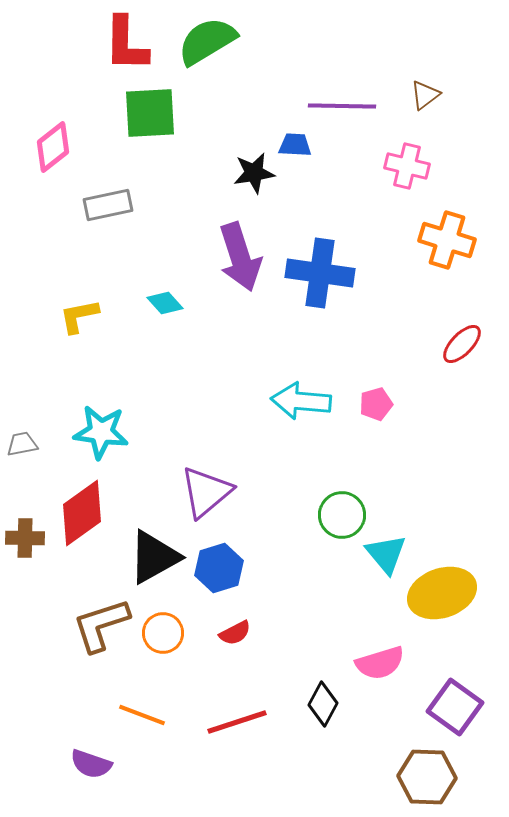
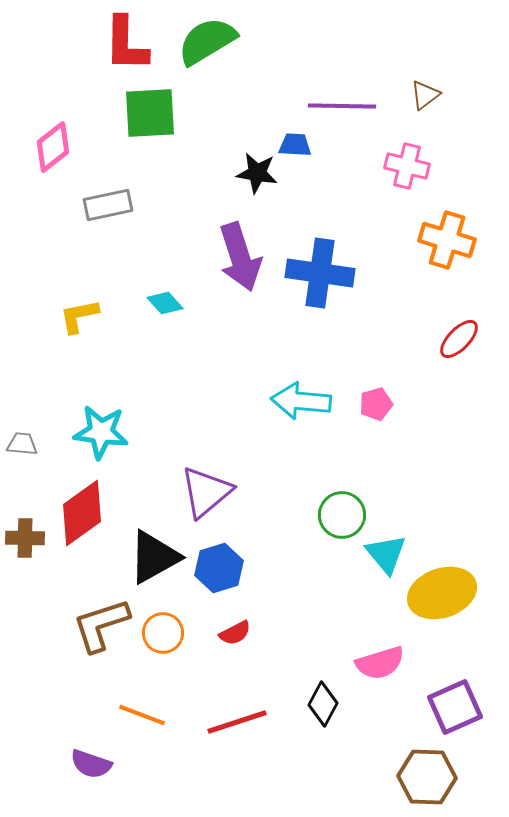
black star: moved 3 px right; rotated 18 degrees clockwise
red ellipse: moved 3 px left, 5 px up
gray trapezoid: rotated 16 degrees clockwise
purple square: rotated 30 degrees clockwise
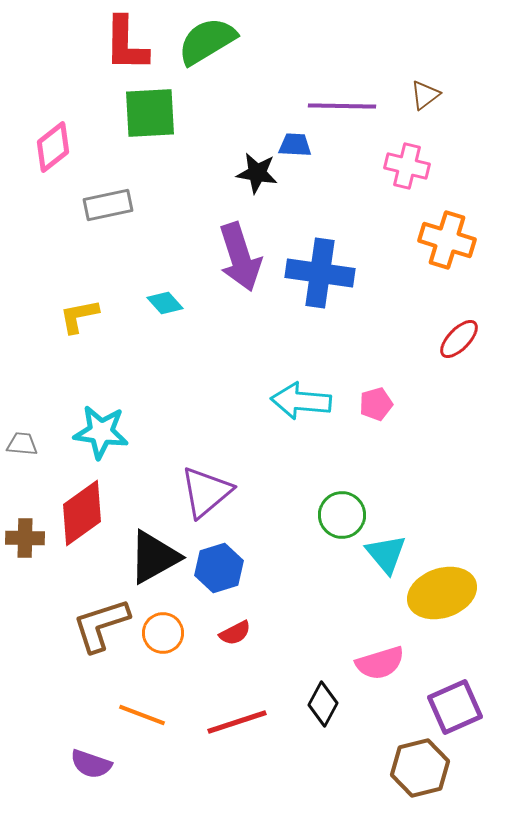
brown hexagon: moved 7 px left, 9 px up; rotated 16 degrees counterclockwise
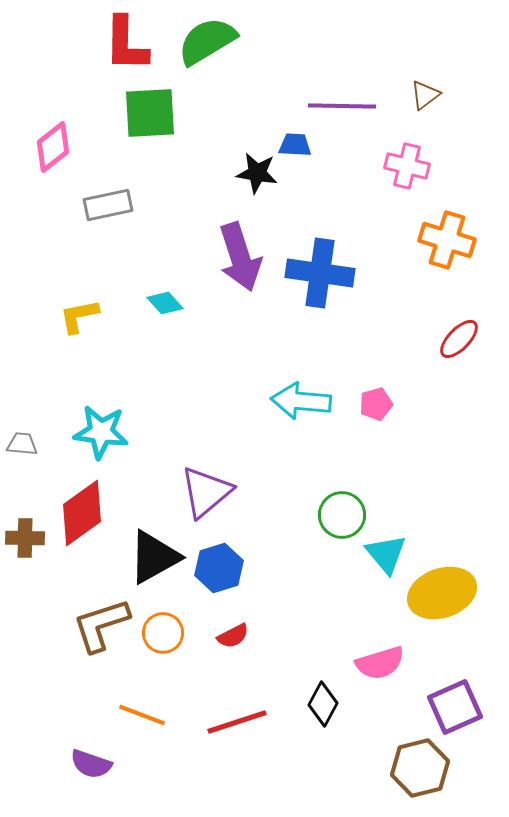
red semicircle: moved 2 px left, 3 px down
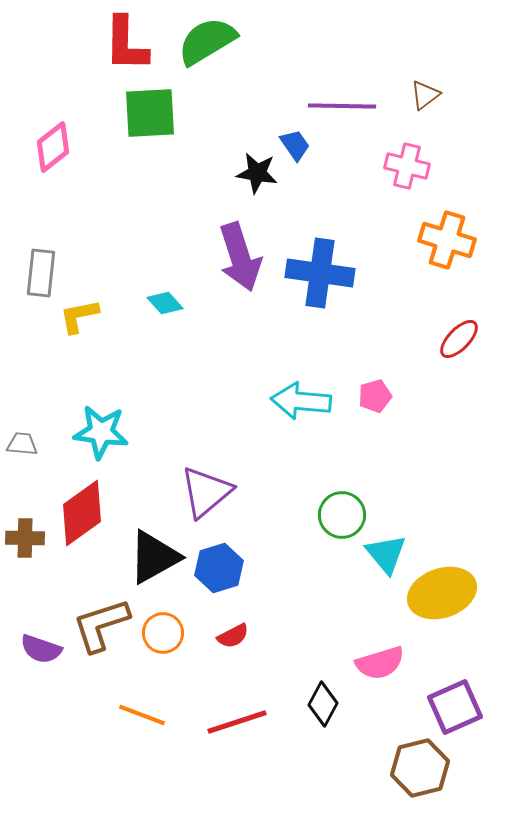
blue trapezoid: rotated 52 degrees clockwise
gray rectangle: moved 67 px left, 68 px down; rotated 72 degrees counterclockwise
pink pentagon: moved 1 px left, 8 px up
purple semicircle: moved 50 px left, 115 px up
